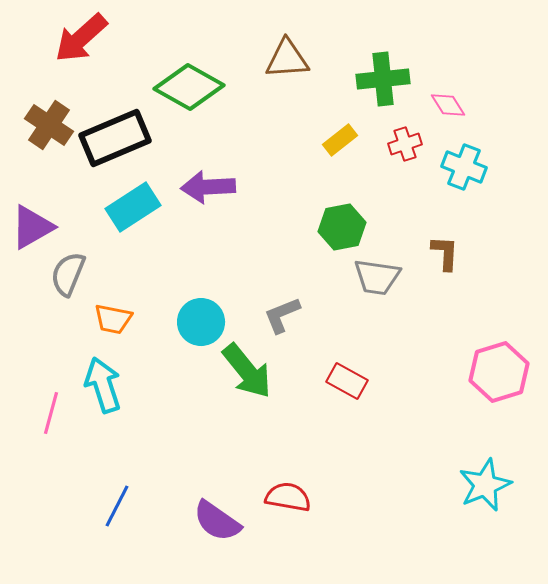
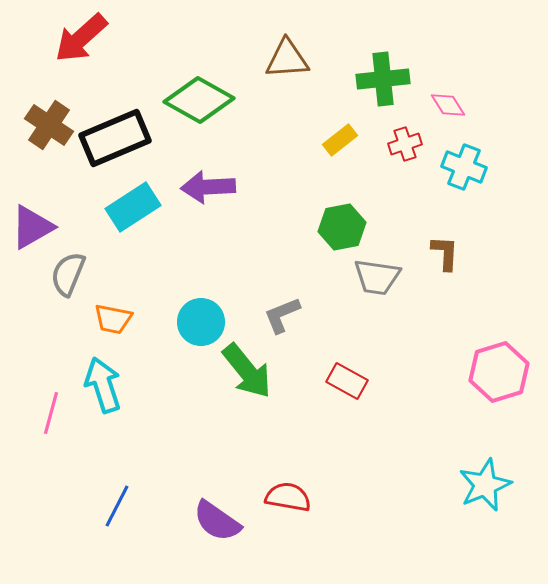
green diamond: moved 10 px right, 13 px down
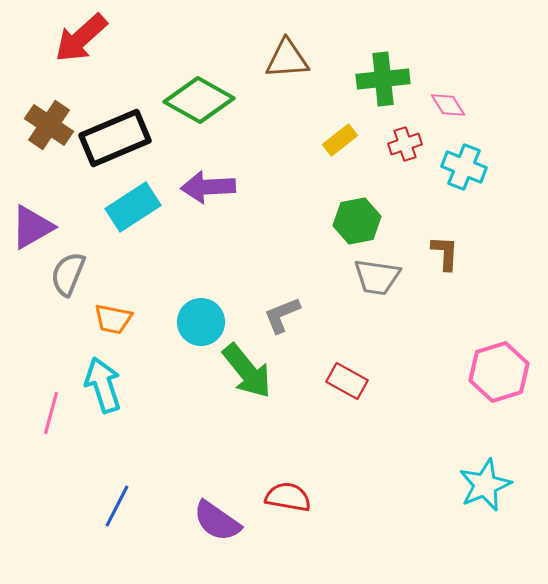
green hexagon: moved 15 px right, 6 px up
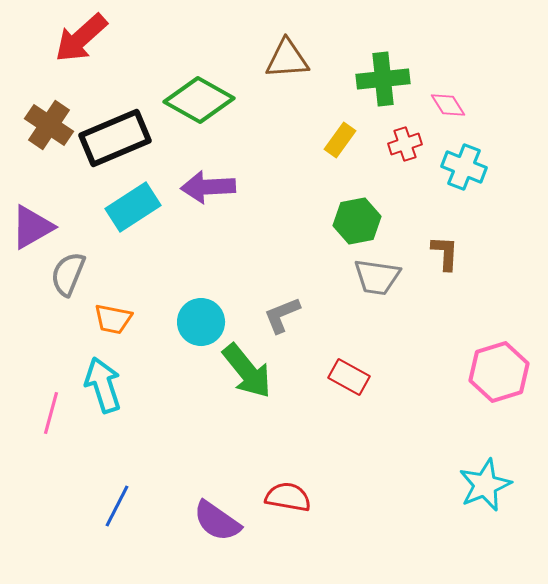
yellow rectangle: rotated 16 degrees counterclockwise
red rectangle: moved 2 px right, 4 px up
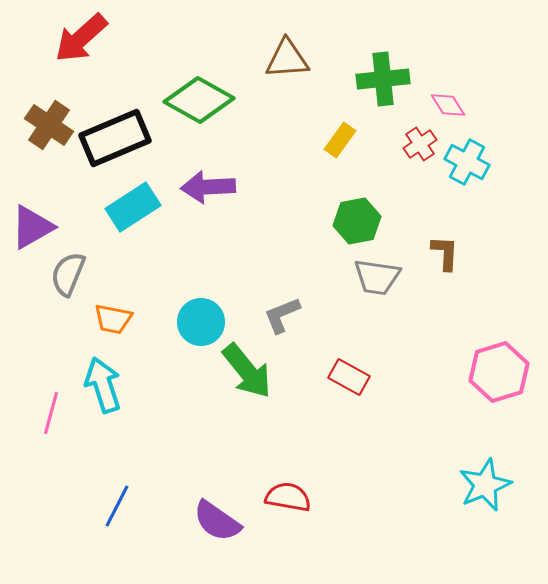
red cross: moved 15 px right; rotated 16 degrees counterclockwise
cyan cross: moved 3 px right, 5 px up; rotated 6 degrees clockwise
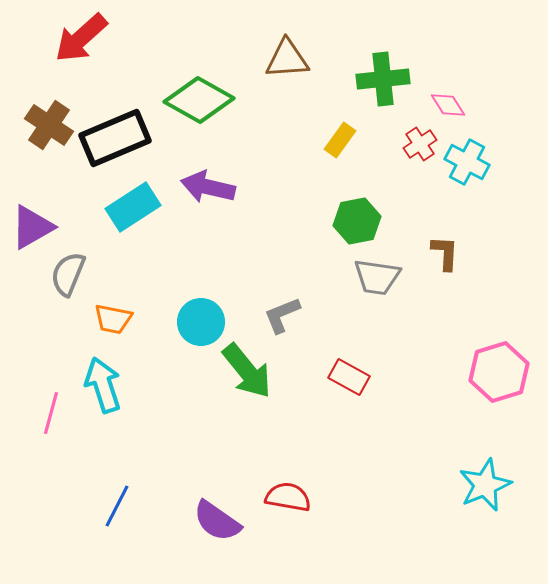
purple arrow: rotated 16 degrees clockwise
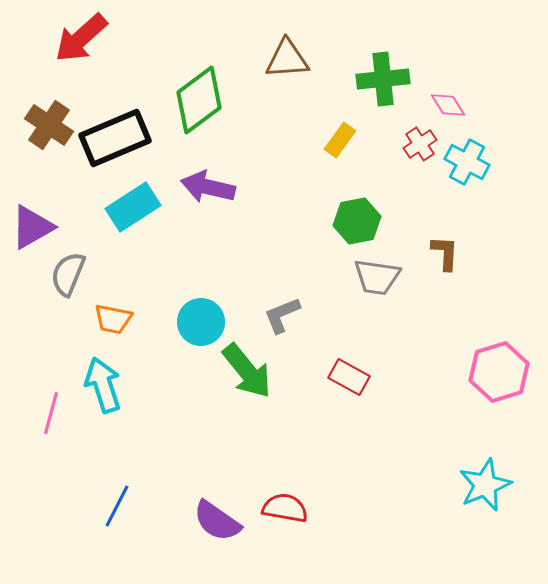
green diamond: rotated 66 degrees counterclockwise
red semicircle: moved 3 px left, 11 px down
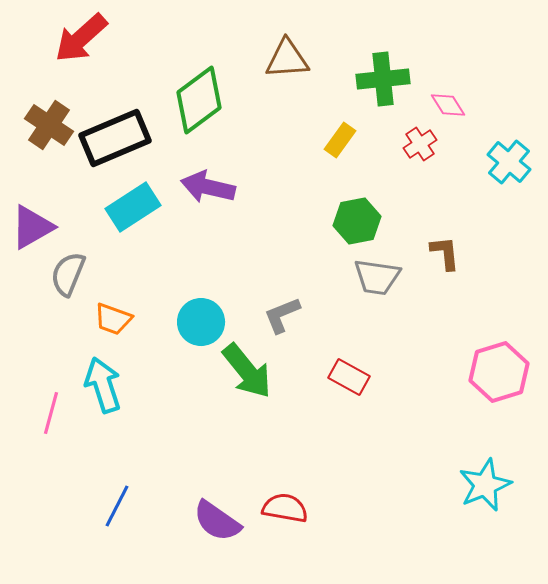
cyan cross: moved 42 px right; rotated 12 degrees clockwise
brown L-shape: rotated 9 degrees counterclockwise
orange trapezoid: rotated 9 degrees clockwise
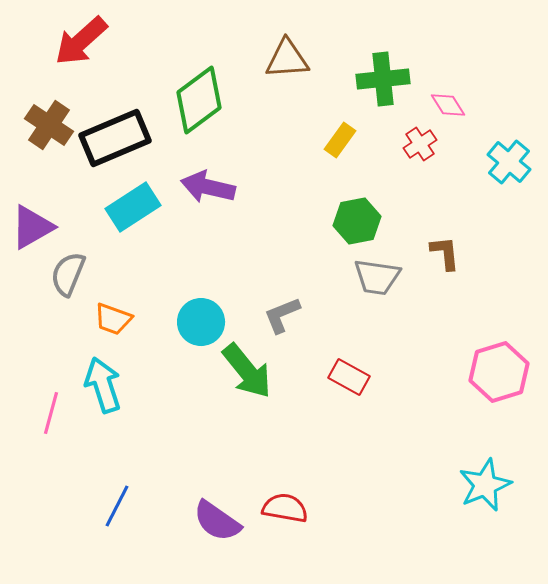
red arrow: moved 3 px down
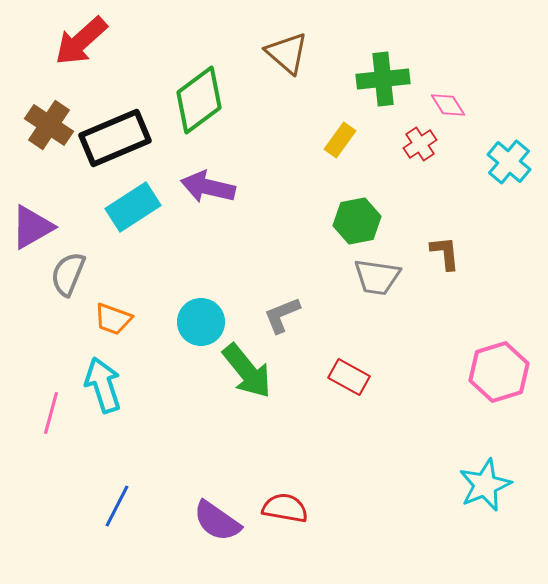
brown triangle: moved 6 px up; rotated 45 degrees clockwise
